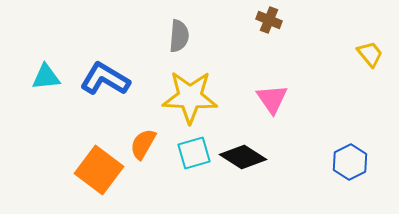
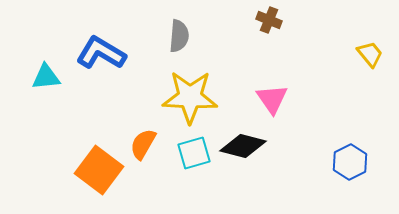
blue L-shape: moved 4 px left, 26 px up
black diamond: moved 11 px up; rotated 18 degrees counterclockwise
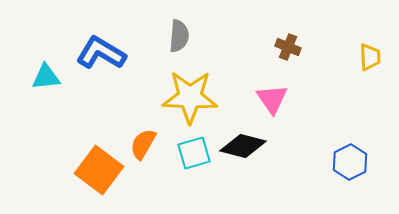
brown cross: moved 19 px right, 27 px down
yellow trapezoid: moved 3 px down; rotated 36 degrees clockwise
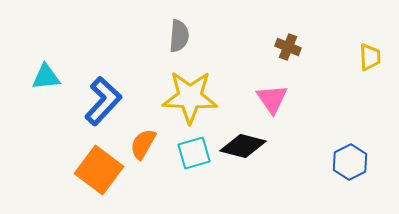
blue L-shape: moved 2 px right, 48 px down; rotated 102 degrees clockwise
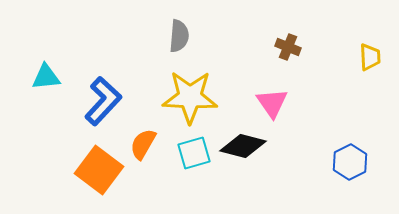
pink triangle: moved 4 px down
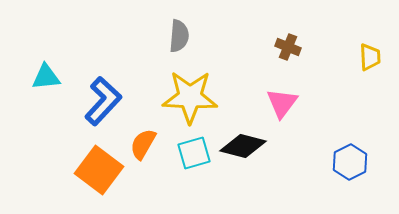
pink triangle: moved 10 px right; rotated 12 degrees clockwise
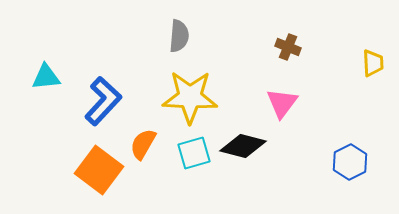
yellow trapezoid: moved 3 px right, 6 px down
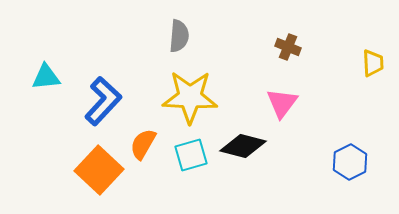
cyan square: moved 3 px left, 2 px down
orange square: rotated 6 degrees clockwise
